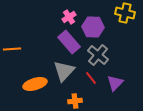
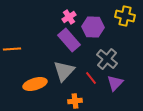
yellow cross: moved 3 px down
purple rectangle: moved 2 px up
gray cross: moved 9 px right, 4 px down
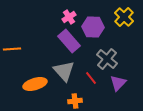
yellow cross: moved 1 px left, 1 px down; rotated 30 degrees clockwise
purple rectangle: moved 1 px down
gray triangle: rotated 25 degrees counterclockwise
purple triangle: moved 3 px right
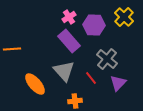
purple hexagon: moved 1 px right, 2 px up
orange ellipse: rotated 65 degrees clockwise
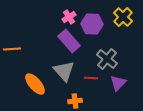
yellow cross: moved 1 px left
purple hexagon: moved 2 px left, 1 px up
red line: rotated 48 degrees counterclockwise
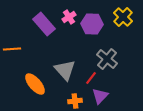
purple rectangle: moved 25 px left, 17 px up
gray triangle: moved 1 px right, 1 px up
red line: rotated 56 degrees counterclockwise
purple triangle: moved 18 px left, 13 px down
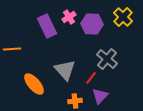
purple rectangle: moved 3 px right, 2 px down; rotated 15 degrees clockwise
orange ellipse: moved 1 px left
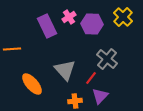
orange ellipse: moved 2 px left
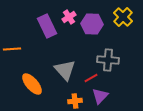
gray cross: moved 1 px right, 1 px down; rotated 35 degrees counterclockwise
red line: rotated 24 degrees clockwise
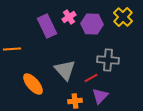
orange ellipse: moved 1 px right
